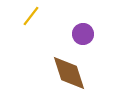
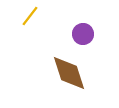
yellow line: moved 1 px left
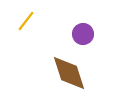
yellow line: moved 4 px left, 5 px down
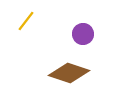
brown diamond: rotated 54 degrees counterclockwise
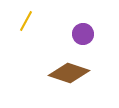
yellow line: rotated 10 degrees counterclockwise
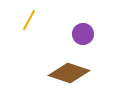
yellow line: moved 3 px right, 1 px up
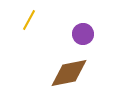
brown diamond: rotated 30 degrees counterclockwise
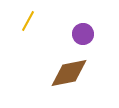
yellow line: moved 1 px left, 1 px down
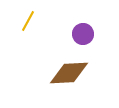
brown diamond: rotated 9 degrees clockwise
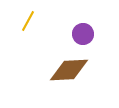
brown diamond: moved 3 px up
